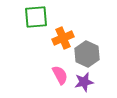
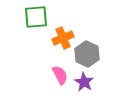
purple star: rotated 30 degrees counterclockwise
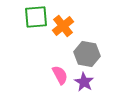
orange cross: moved 12 px up; rotated 15 degrees counterclockwise
gray hexagon: rotated 15 degrees counterclockwise
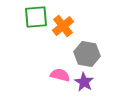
pink semicircle: rotated 48 degrees counterclockwise
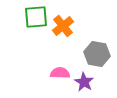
gray hexagon: moved 10 px right
pink semicircle: moved 2 px up; rotated 12 degrees counterclockwise
